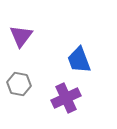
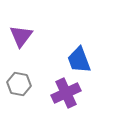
purple cross: moved 5 px up
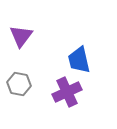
blue trapezoid: rotated 8 degrees clockwise
purple cross: moved 1 px right, 1 px up
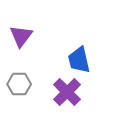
gray hexagon: rotated 10 degrees counterclockwise
purple cross: rotated 20 degrees counterclockwise
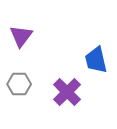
blue trapezoid: moved 17 px right
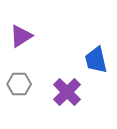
purple triangle: rotated 20 degrees clockwise
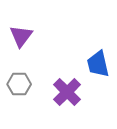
purple triangle: rotated 20 degrees counterclockwise
blue trapezoid: moved 2 px right, 4 px down
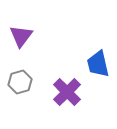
gray hexagon: moved 1 px right, 2 px up; rotated 15 degrees counterclockwise
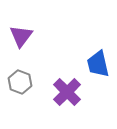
gray hexagon: rotated 25 degrees counterclockwise
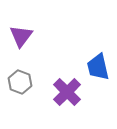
blue trapezoid: moved 3 px down
